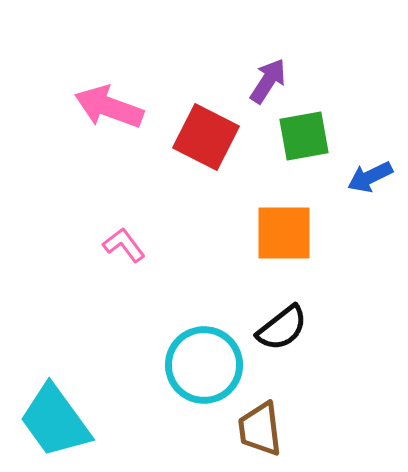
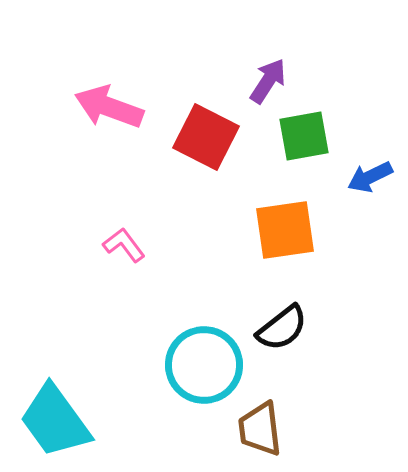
orange square: moved 1 px right, 3 px up; rotated 8 degrees counterclockwise
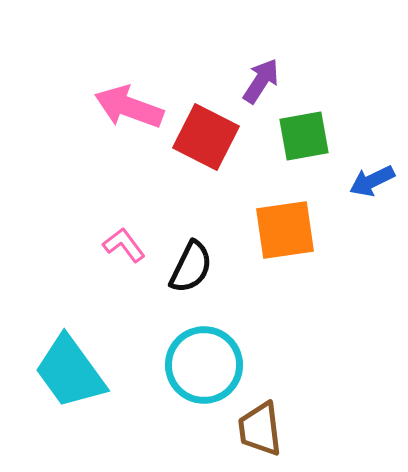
purple arrow: moved 7 px left
pink arrow: moved 20 px right
blue arrow: moved 2 px right, 4 px down
black semicircle: moved 91 px left, 61 px up; rotated 26 degrees counterclockwise
cyan trapezoid: moved 15 px right, 49 px up
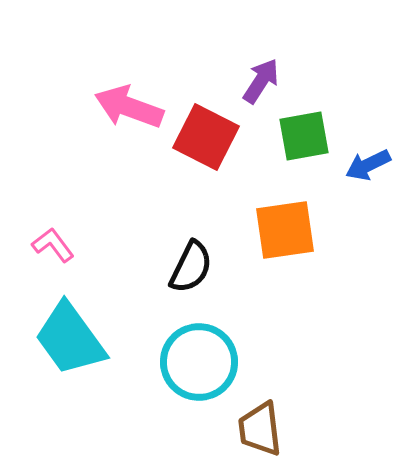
blue arrow: moved 4 px left, 16 px up
pink L-shape: moved 71 px left
cyan circle: moved 5 px left, 3 px up
cyan trapezoid: moved 33 px up
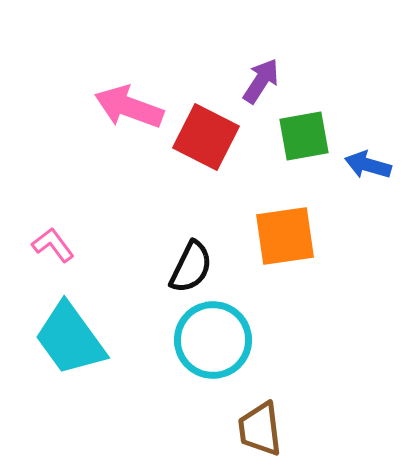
blue arrow: rotated 42 degrees clockwise
orange square: moved 6 px down
cyan circle: moved 14 px right, 22 px up
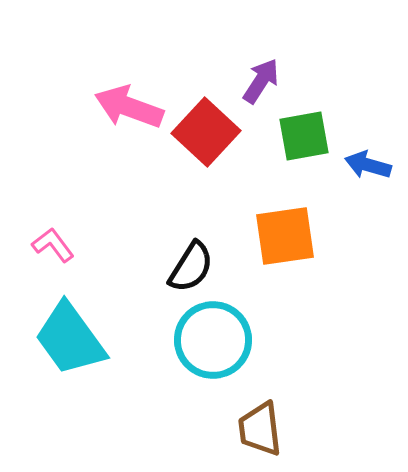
red square: moved 5 px up; rotated 16 degrees clockwise
black semicircle: rotated 6 degrees clockwise
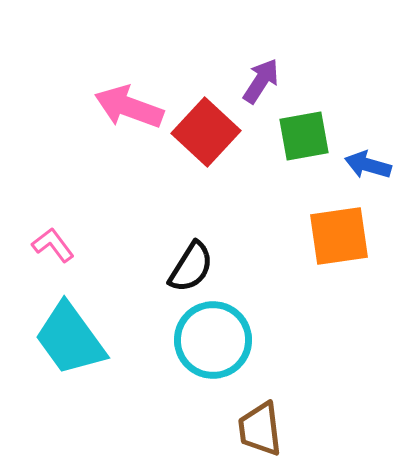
orange square: moved 54 px right
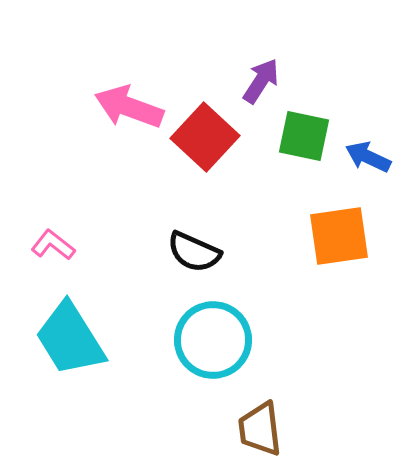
red square: moved 1 px left, 5 px down
green square: rotated 22 degrees clockwise
blue arrow: moved 8 px up; rotated 9 degrees clockwise
pink L-shape: rotated 15 degrees counterclockwise
black semicircle: moved 3 px right, 15 px up; rotated 82 degrees clockwise
cyan trapezoid: rotated 4 degrees clockwise
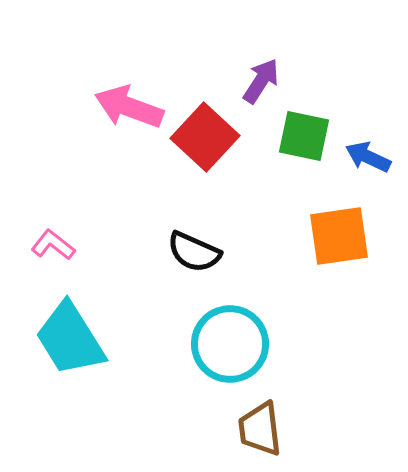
cyan circle: moved 17 px right, 4 px down
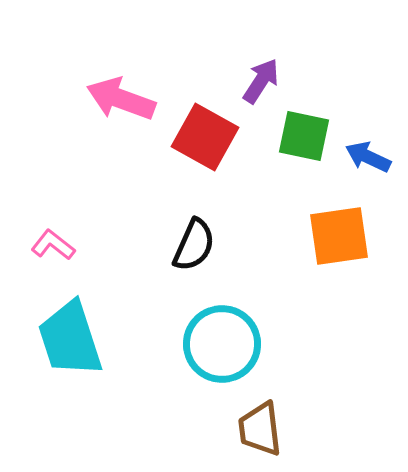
pink arrow: moved 8 px left, 8 px up
red square: rotated 14 degrees counterclockwise
black semicircle: moved 7 px up; rotated 90 degrees counterclockwise
cyan trapezoid: rotated 14 degrees clockwise
cyan circle: moved 8 px left
